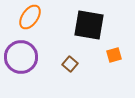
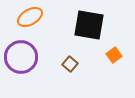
orange ellipse: rotated 25 degrees clockwise
orange square: rotated 21 degrees counterclockwise
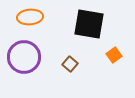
orange ellipse: rotated 25 degrees clockwise
black square: moved 1 px up
purple circle: moved 3 px right
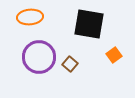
purple circle: moved 15 px right
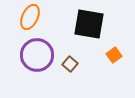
orange ellipse: rotated 60 degrees counterclockwise
purple circle: moved 2 px left, 2 px up
